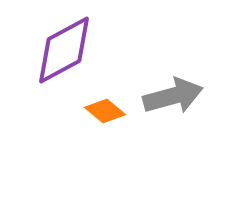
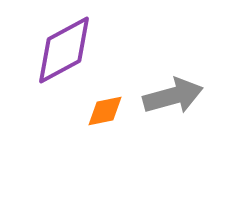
orange diamond: rotated 51 degrees counterclockwise
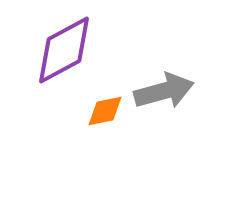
gray arrow: moved 9 px left, 5 px up
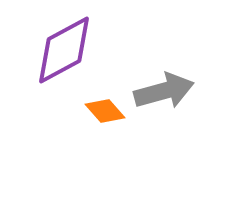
orange diamond: rotated 60 degrees clockwise
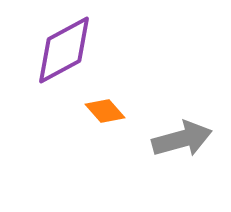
gray arrow: moved 18 px right, 48 px down
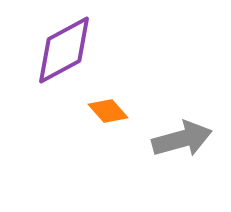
orange diamond: moved 3 px right
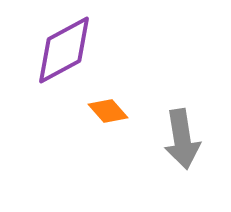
gray arrow: rotated 96 degrees clockwise
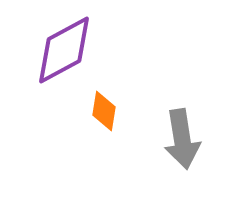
orange diamond: moved 4 px left; rotated 51 degrees clockwise
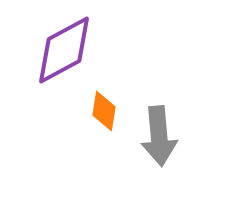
gray arrow: moved 23 px left, 3 px up; rotated 4 degrees clockwise
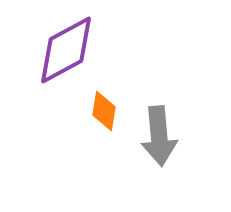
purple diamond: moved 2 px right
